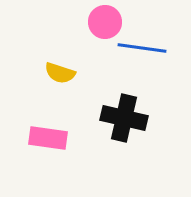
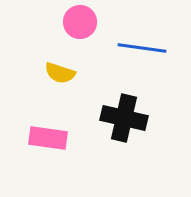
pink circle: moved 25 px left
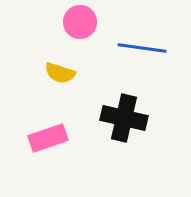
pink rectangle: rotated 27 degrees counterclockwise
